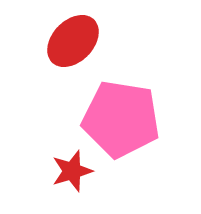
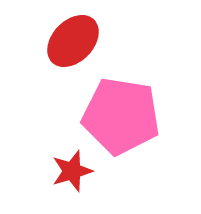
pink pentagon: moved 3 px up
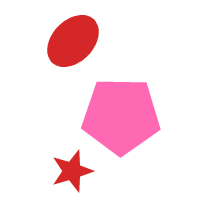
pink pentagon: rotated 8 degrees counterclockwise
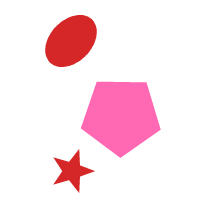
red ellipse: moved 2 px left
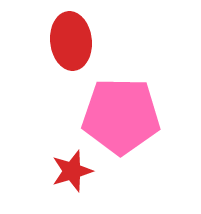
red ellipse: rotated 50 degrees counterclockwise
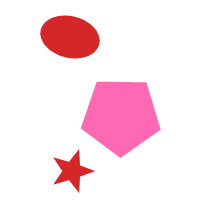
red ellipse: moved 1 px left, 4 px up; rotated 70 degrees counterclockwise
